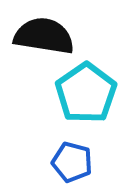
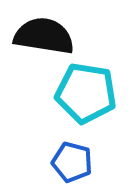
cyan pentagon: rotated 28 degrees counterclockwise
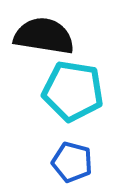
cyan pentagon: moved 13 px left, 2 px up
